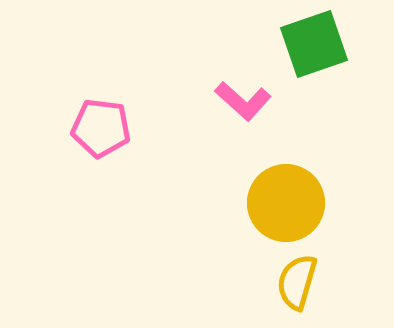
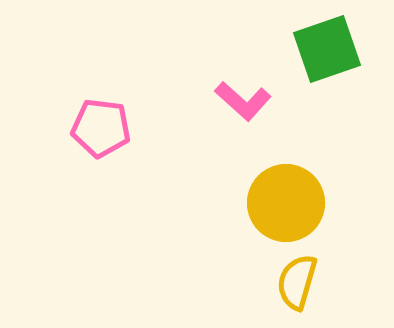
green square: moved 13 px right, 5 px down
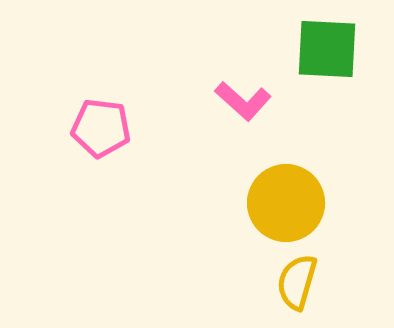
green square: rotated 22 degrees clockwise
